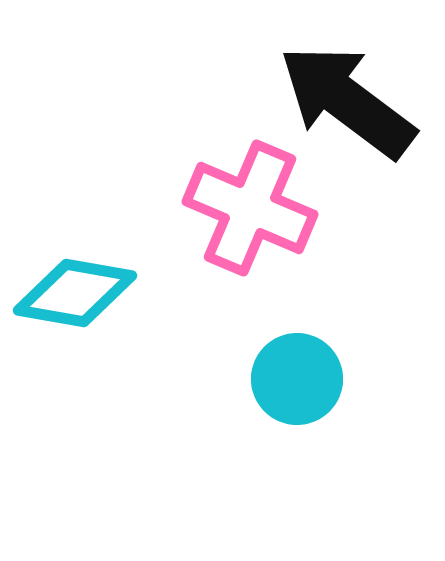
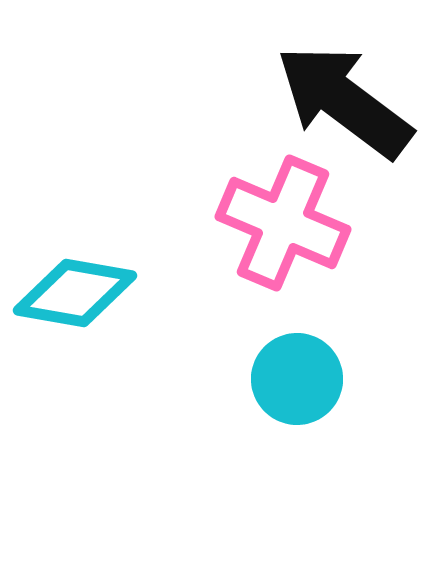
black arrow: moved 3 px left
pink cross: moved 33 px right, 15 px down
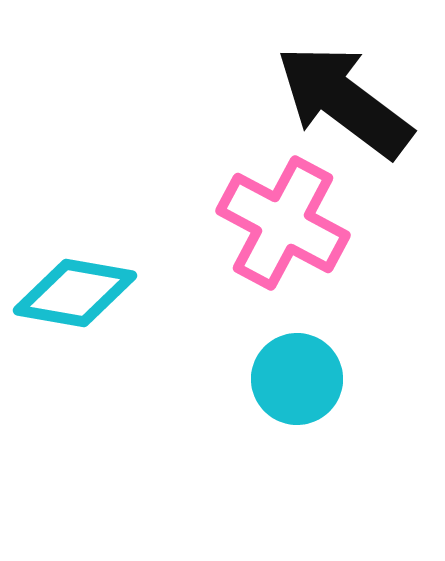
pink cross: rotated 5 degrees clockwise
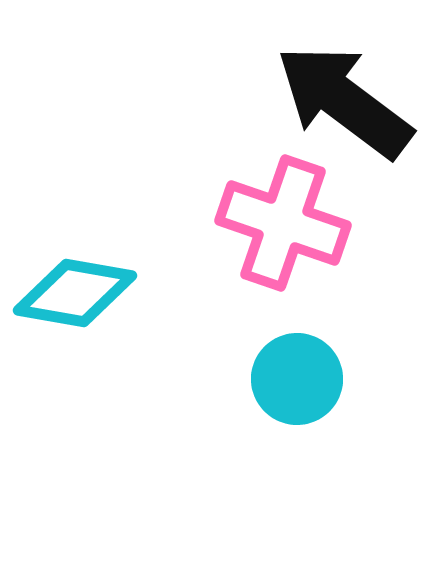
pink cross: rotated 9 degrees counterclockwise
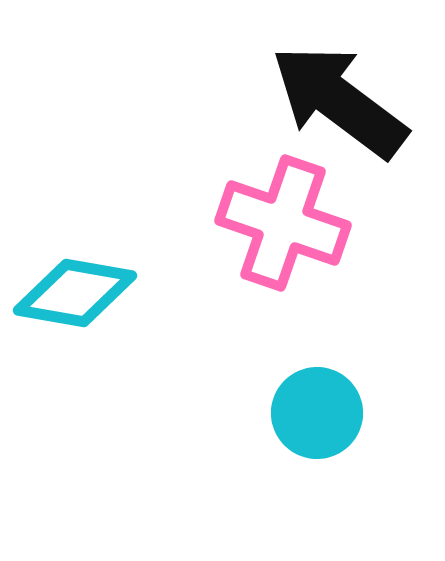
black arrow: moved 5 px left
cyan circle: moved 20 px right, 34 px down
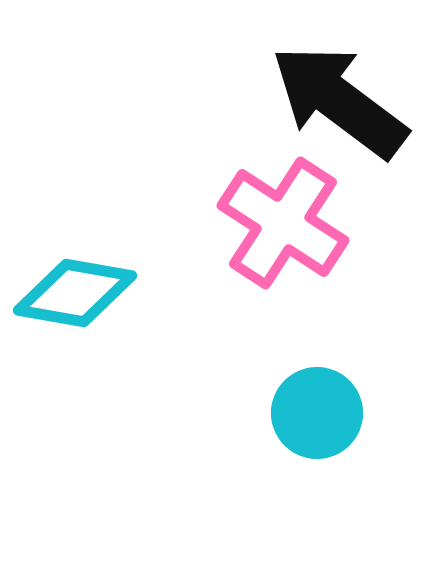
pink cross: rotated 14 degrees clockwise
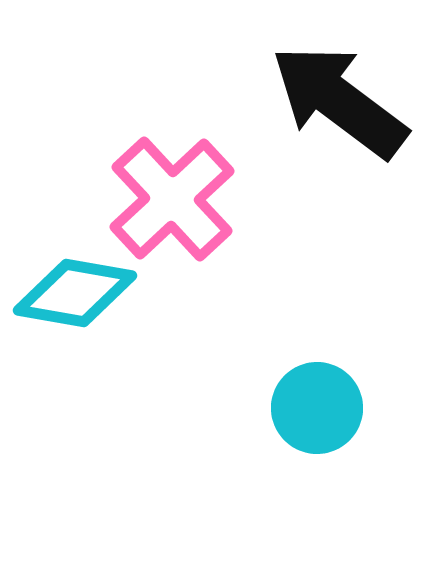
pink cross: moved 111 px left, 24 px up; rotated 14 degrees clockwise
cyan circle: moved 5 px up
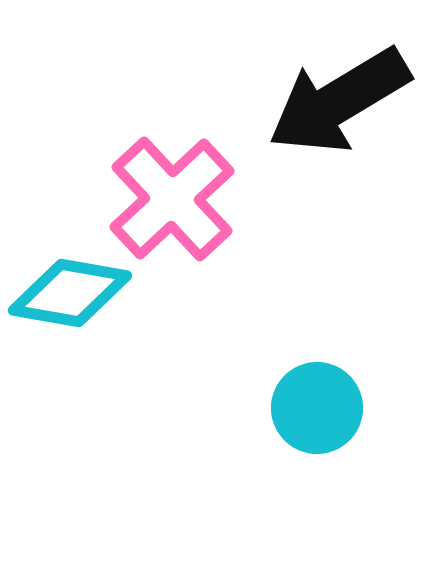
black arrow: rotated 68 degrees counterclockwise
cyan diamond: moved 5 px left
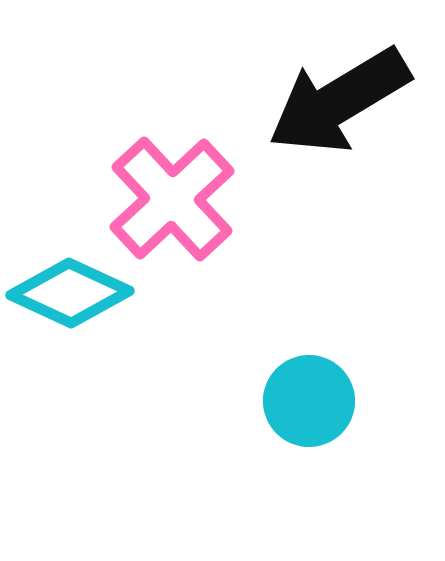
cyan diamond: rotated 15 degrees clockwise
cyan circle: moved 8 px left, 7 px up
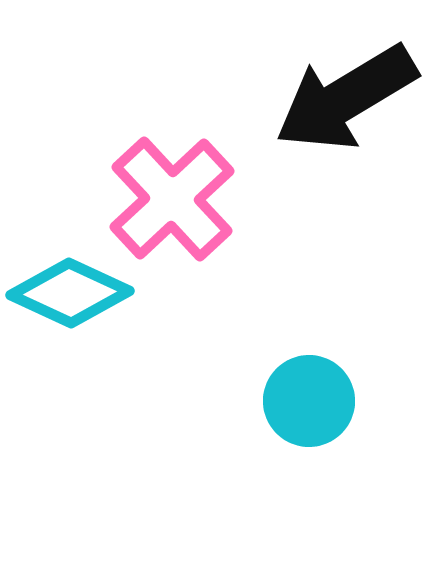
black arrow: moved 7 px right, 3 px up
